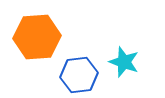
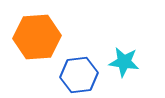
cyan star: rotated 12 degrees counterclockwise
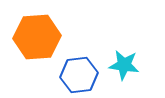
cyan star: moved 3 px down
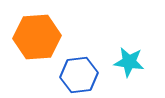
cyan star: moved 5 px right, 3 px up
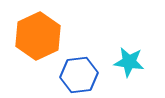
orange hexagon: moved 1 px right, 1 px up; rotated 21 degrees counterclockwise
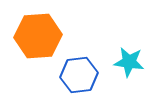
orange hexagon: rotated 21 degrees clockwise
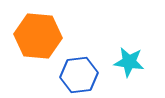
orange hexagon: rotated 9 degrees clockwise
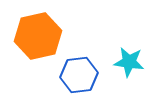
orange hexagon: rotated 18 degrees counterclockwise
